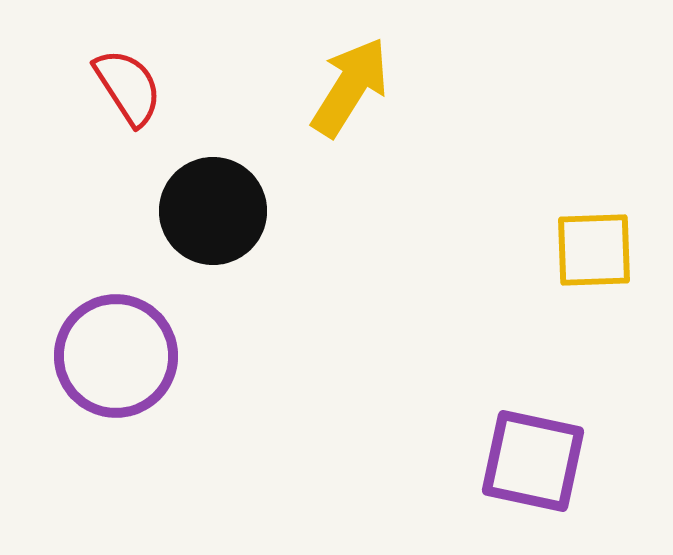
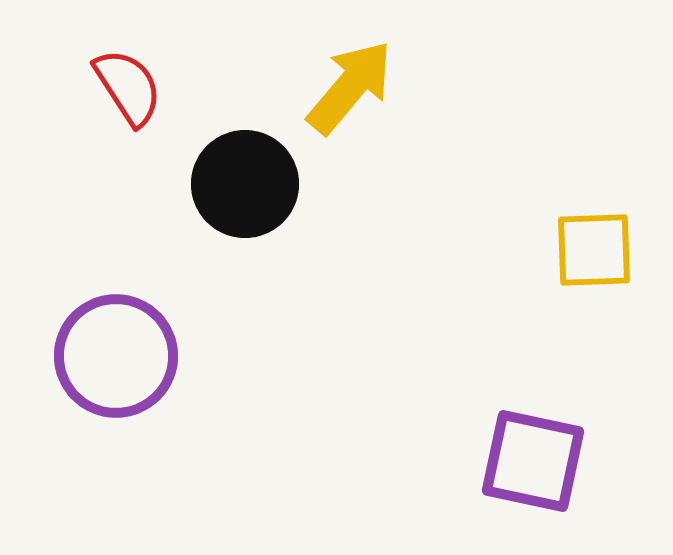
yellow arrow: rotated 8 degrees clockwise
black circle: moved 32 px right, 27 px up
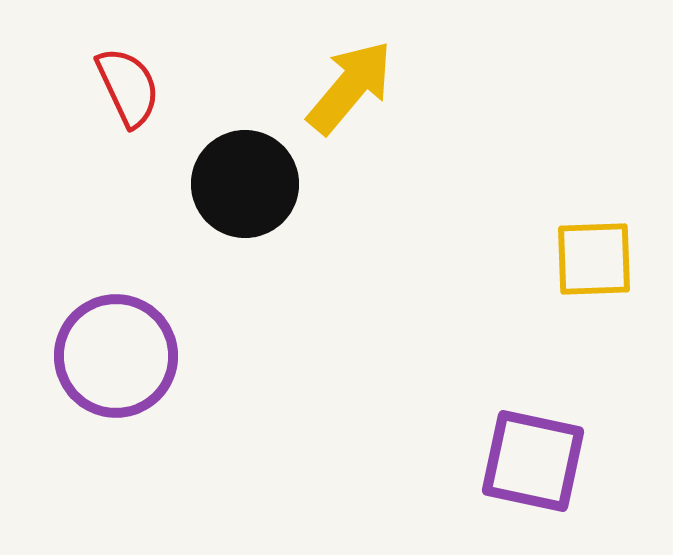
red semicircle: rotated 8 degrees clockwise
yellow square: moved 9 px down
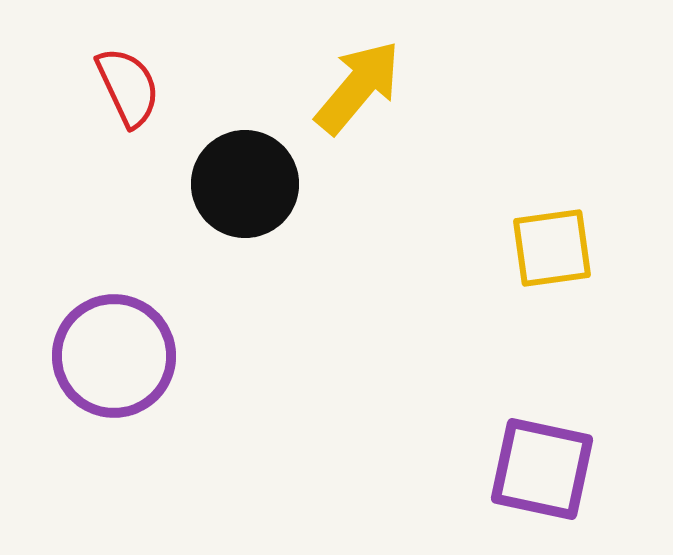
yellow arrow: moved 8 px right
yellow square: moved 42 px left, 11 px up; rotated 6 degrees counterclockwise
purple circle: moved 2 px left
purple square: moved 9 px right, 8 px down
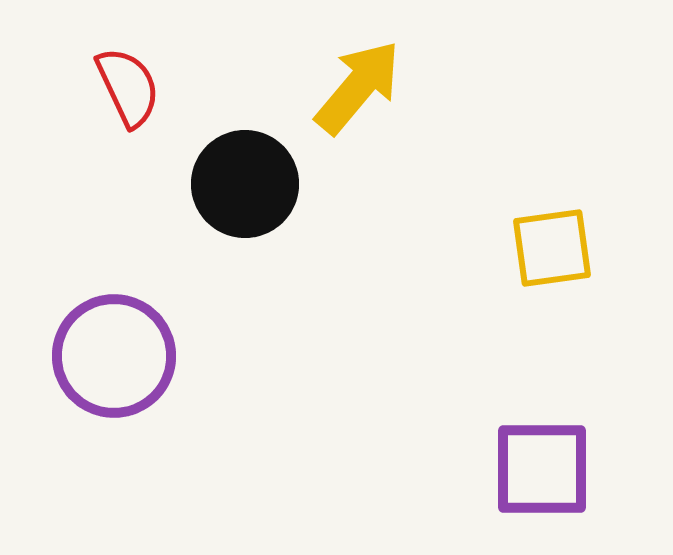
purple square: rotated 12 degrees counterclockwise
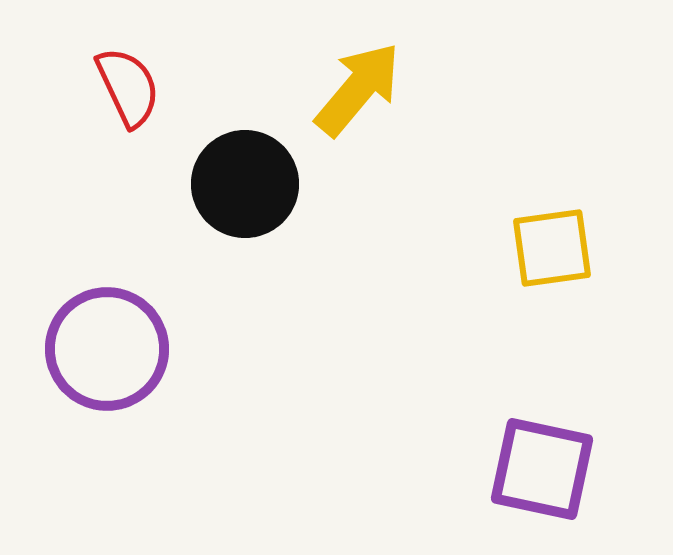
yellow arrow: moved 2 px down
purple circle: moved 7 px left, 7 px up
purple square: rotated 12 degrees clockwise
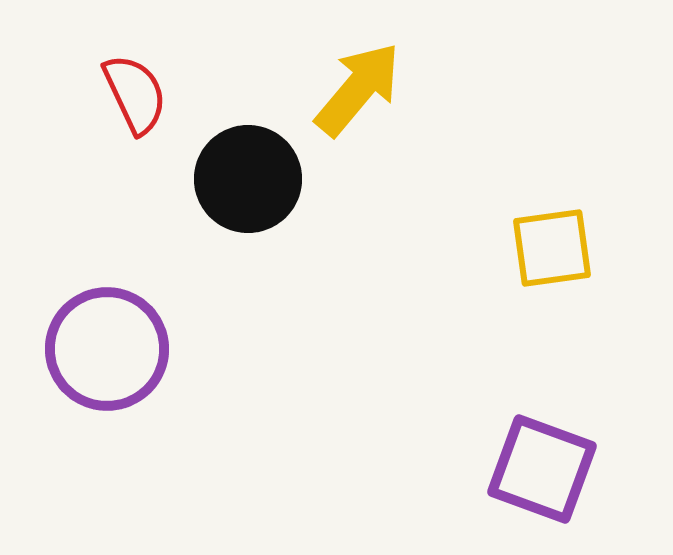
red semicircle: moved 7 px right, 7 px down
black circle: moved 3 px right, 5 px up
purple square: rotated 8 degrees clockwise
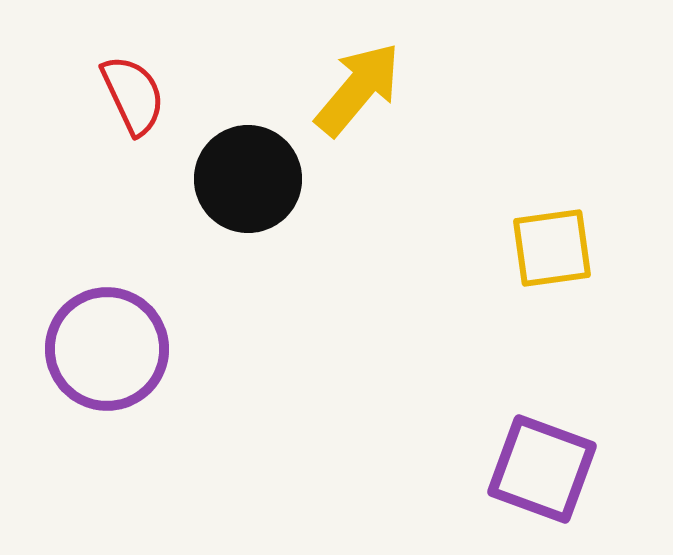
red semicircle: moved 2 px left, 1 px down
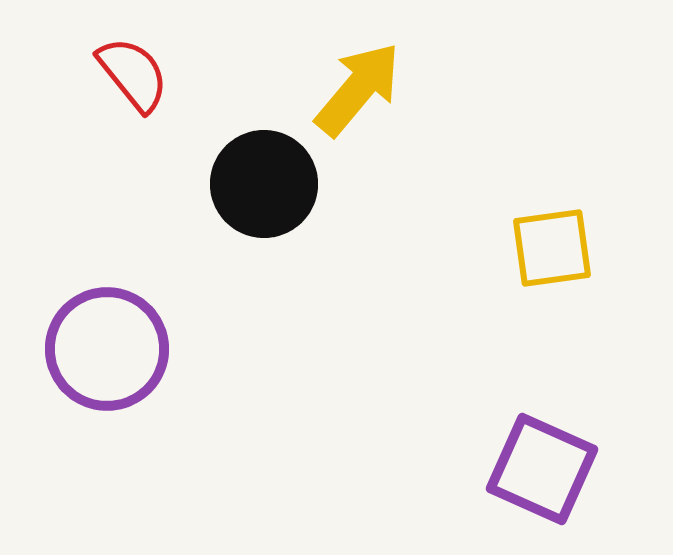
red semicircle: moved 21 px up; rotated 14 degrees counterclockwise
black circle: moved 16 px right, 5 px down
purple square: rotated 4 degrees clockwise
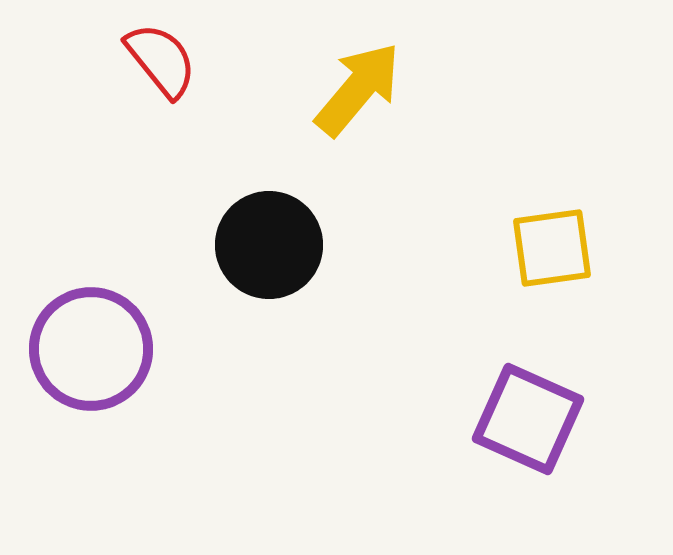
red semicircle: moved 28 px right, 14 px up
black circle: moved 5 px right, 61 px down
purple circle: moved 16 px left
purple square: moved 14 px left, 50 px up
